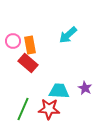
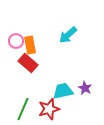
pink circle: moved 3 px right
cyan trapezoid: moved 4 px right; rotated 15 degrees counterclockwise
red star: rotated 20 degrees counterclockwise
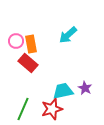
orange rectangle: moved 1 px right, 1 px up
red star: moved 3 px right
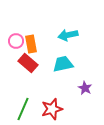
cyan arrow: rotated 30 degrees clockwise
cyan trapezoid: moved 27 px up
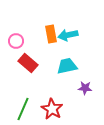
orange rectangle: moved 20 px right, 10 px up
cyan trapezoid: moved 4 px right, 2 px down
purple star: rotated 24 degrees counterclockwise
red star: rotated 25 degrees counterclockwise
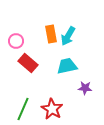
cyan arrow: moved 1 px down; rotated 48 degrees counterclockwise
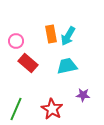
purple star: moved 2 px left, 7 px down
green line: moved 7 px left
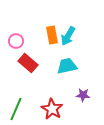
orange rectangle: moved 1 px right, 1 px down
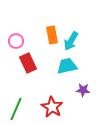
cyan arrow: moved 3 px right, 5 px down
red rectangle: rotated 24 degrees clockwise
purple star: moved 5 px up
red star: moved 2 px up
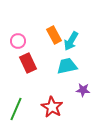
orange rectangle: moved 2 px right; rotated 18 degrees counterclockwise
pink circle: moved 2 px right
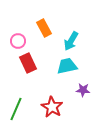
orange rectangle: moved 10 px left, 7 px up
